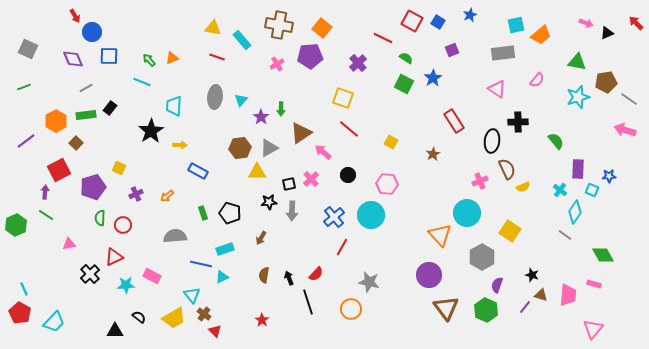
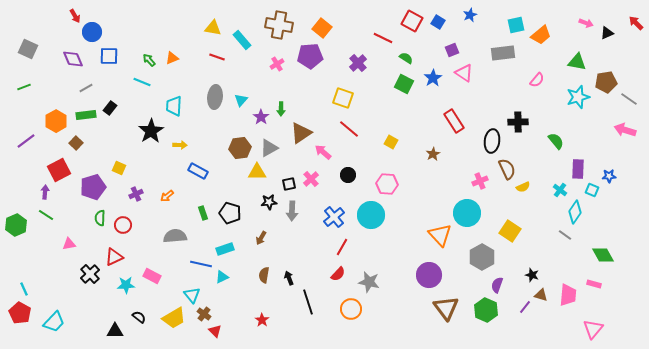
pink triangle at (497, 89): moved 33 px left, 16 px up
red semicircle at (316, 274): moved 22 px right
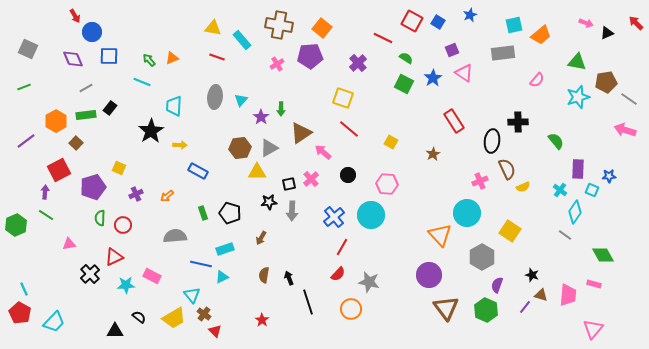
cyan square at (516, 25): moved 2 px left
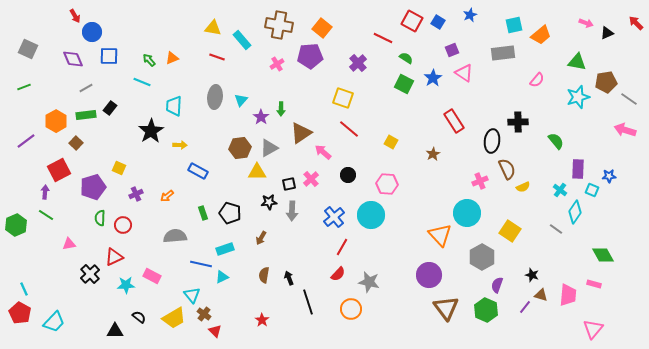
gray line at (565, 235): moved 9 px left, 6 px up
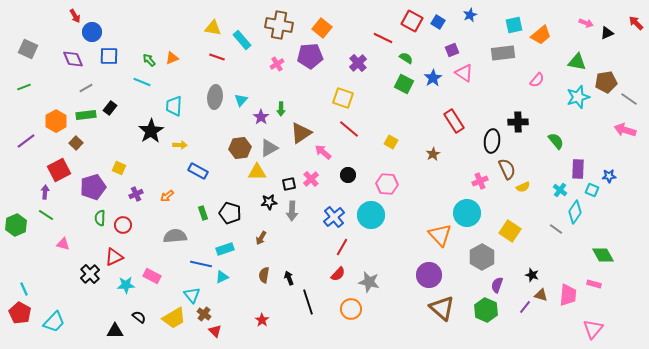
pink triangle at (69, 244): moved 6 px left; rotated 24 degrees clockwise
brown triangle at (446, 308): moved 4 px left; rotated 12 degrees counterclockwise
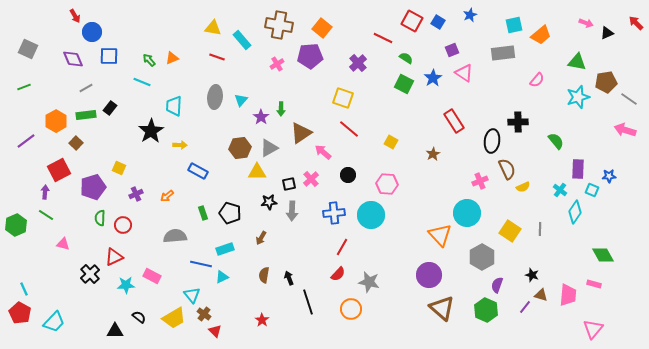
blue cross at (334, 217): moved 4 px up; rotated 35 degrees clockwise
gray line at (556, 229): moved 16 px left; rotated 56 degrees clockwise
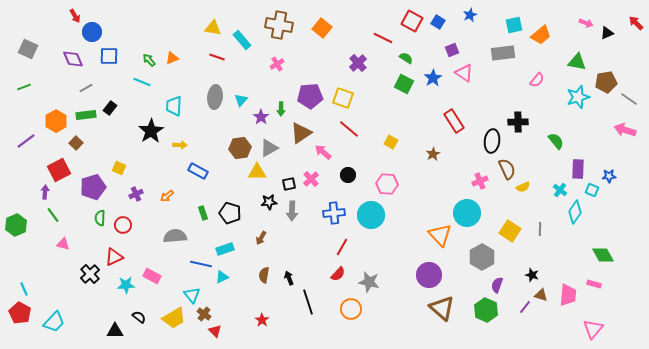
purple pentagon at (310, 56): moved 40 px down
green line at (46, 215): moved 7 px right; rotated 21 degrees clockwise
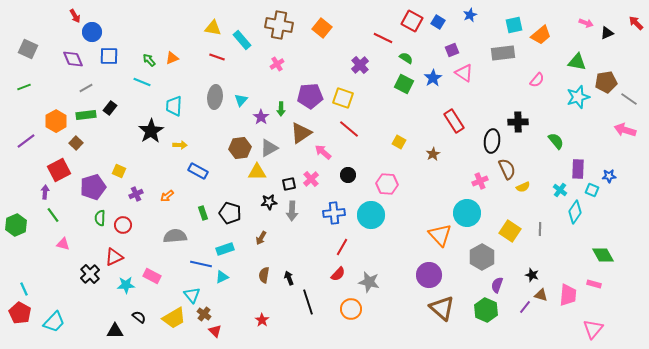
purple cross at (358, 63): moved 2 px right, 2 px down
yellow square at (391, 142): moved 8 px right
yellow square at (119, 168): moved 3 px down
